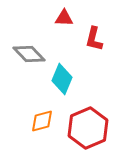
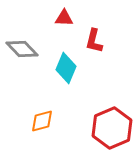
red L-shape: moved 2 px down
gray diamond: moved 7 px left, 5 px up
cyan diamond: moved 4 px right, 11 px up
red hexagon: moved 24 px right
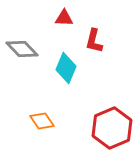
orange diamond: rotated 70 degrees clockwise
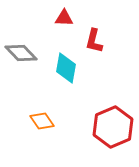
gray diamond: moved 1 px left, 4 px down
cyan diamond: rotated 12 degrees counterclockwise
red hexagon: moved 1 px right, 1 px up
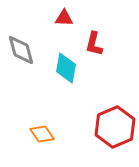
red L-shape: moved 3 px down
gray diamond: moved 3 px up; rotated 28 degrees clockwise
orange diamond: moved 13 px down
red hexagon: moved 2 px right
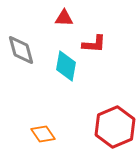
red L-shape: rotated 100 degrees counterclockwise
cyan diamond: moved 2 px up
orange diamond: moved 1 px right
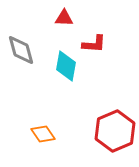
red hexagon: moved 4 px down
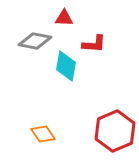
gray diamond: moved 14 px right, 9 px up; rotated 64 degrees counterclockwise
